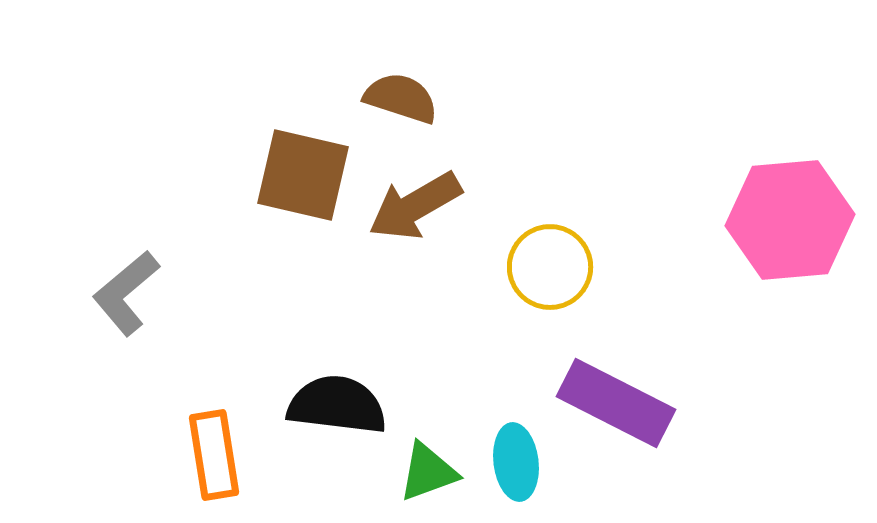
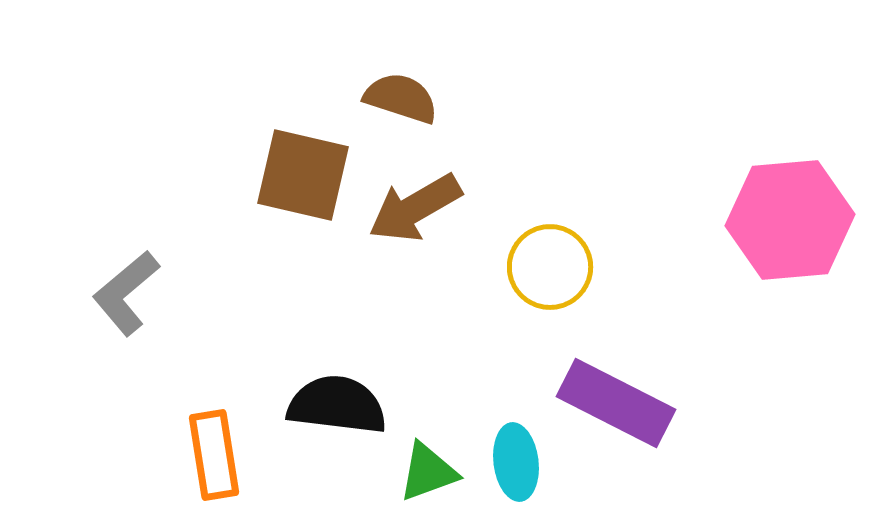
brown arrow: moved 2 px down
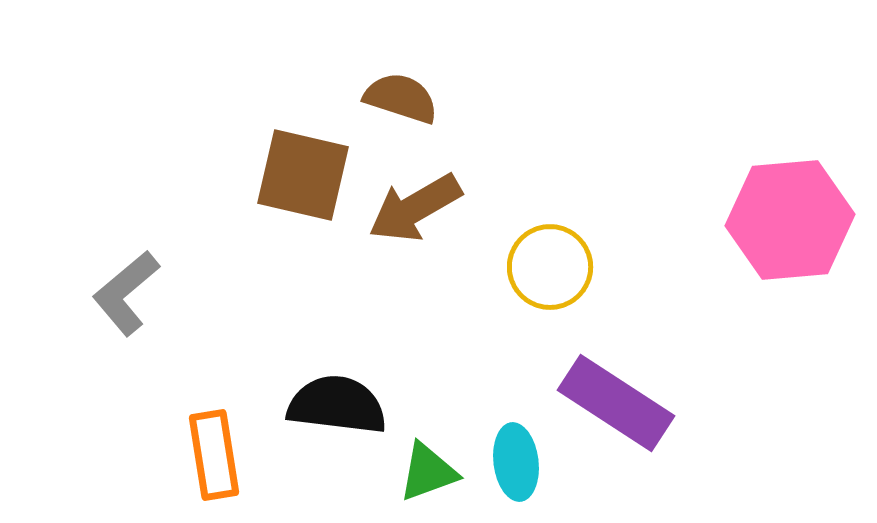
purple rectangle: rotated 6 degrees clockwise
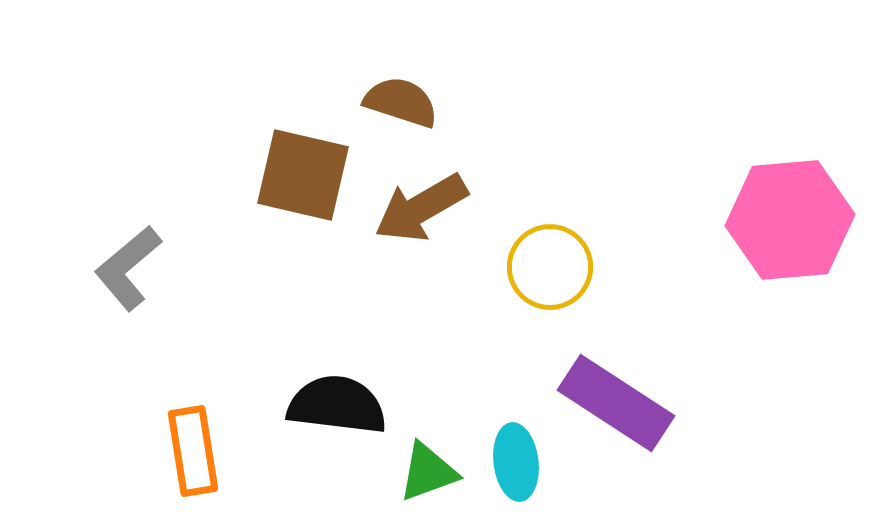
brown semicircle: moved 4 px down
brown arrow: moved 6 px right
gray L-shape: moved 2 px right, 25 px up
orange rectangle: moved 21 px left, 4 px up
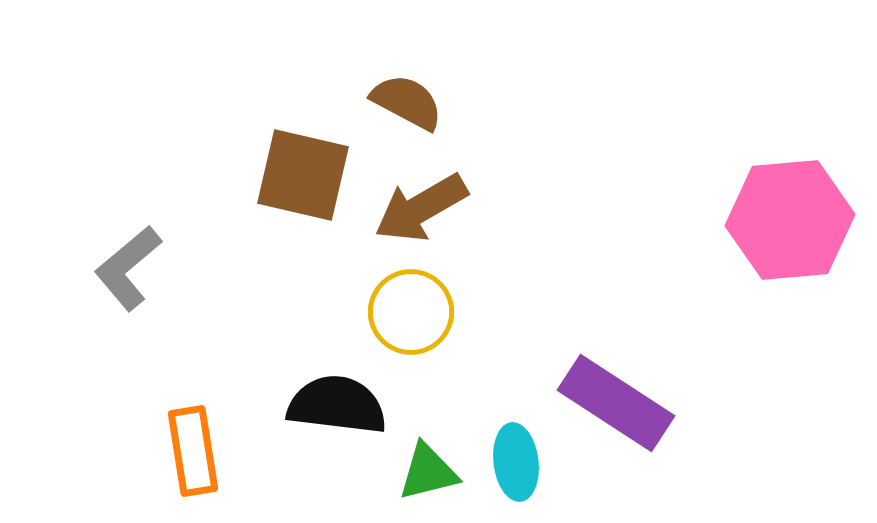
brown semicircle: moved 6 px right; rotated 10 degrees clockwise
yellow circle: moved 139 px left, 45 px down
green triangle: rotated 6 degrees clockwise
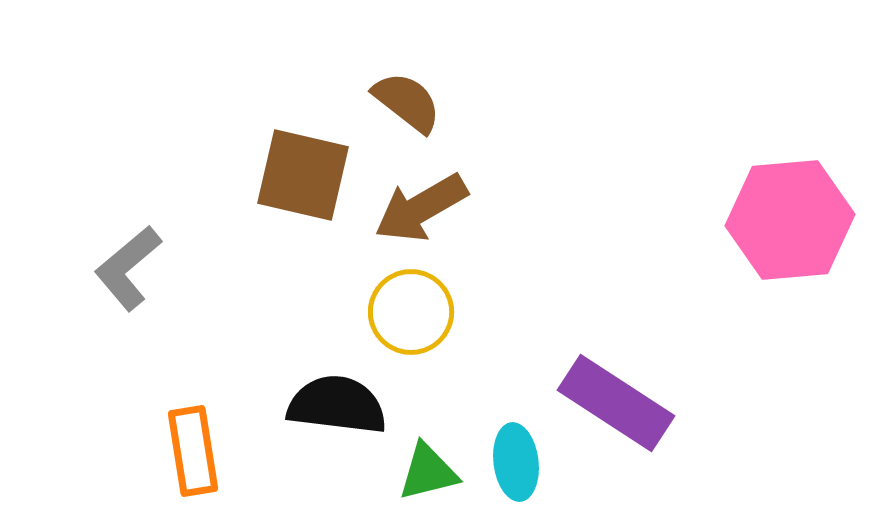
brown semicircle: rotated 10 degrees clockwise
